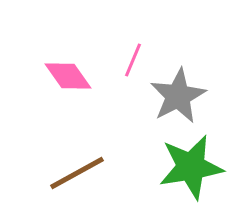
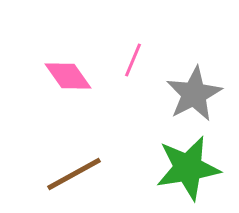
gray star: moved 16 px right, 2 px up
green star: moved 3 px left, 1 px down
brown line: moved 3 px left, 1 px down
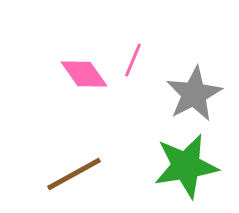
pink diamond: moved 16 px right, 2 px up
green star: moved 2 px left, 2 px up
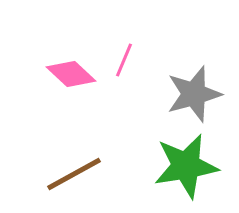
pink line: moved 9 px left
pink diamond: moved 13 px left; rotated 12 degrees counterclockwise
gray star: rotated 12 degrees clockwise
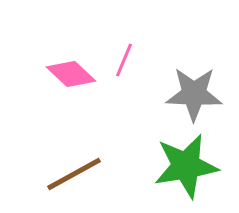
gray star: rotated 18 degrees clockwise
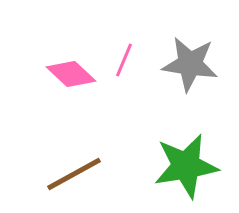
gray star: moved 4 px left, 30 px up; rotated 6 degrees clockwise
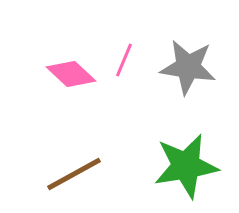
gray star: moved 2 px left, 3 px down
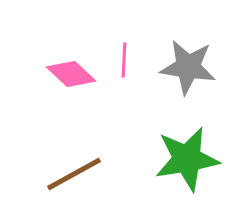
pink line: rotated 20 degrees counterclockwise
green star: moved 1 px right, 7 px up
